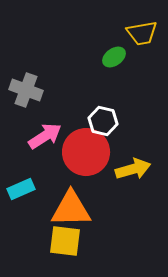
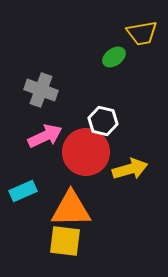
gray cross: moved 15 px right
pink arrow: rotated 8 degrees clockwise
yellow arrow: moved 3 px left
cyan rectangle: moved 2 px right, 2 px down
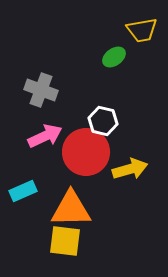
yellow trapezoid: moved 3 px up
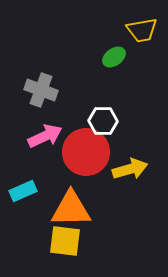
white hexagon: rotated 12 degrees counterclockwise
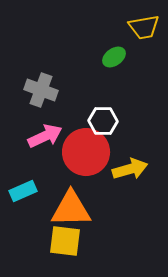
yellow trapezoid: moved 2 px right, 3 px up
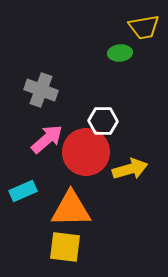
green ellipse: moved 6 px right, 4 px up; rotated 30 degrees clockwise
pink arrow: moved 2 px right, 3 px down; rotated 16 degrees counterclockwise
yellow square: moved 6 px down
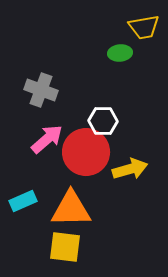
cyan rectangle: moved 10 px down
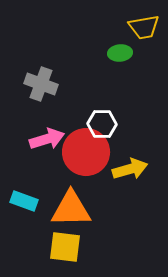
gray cross: moved 6 px up
white hexagon: moved 1 px left, 3 px down
pink arrow: rotated 24 degrees clockwise
cyan rectangle: moved 1 px right; rotated 44 degrees clockwise
